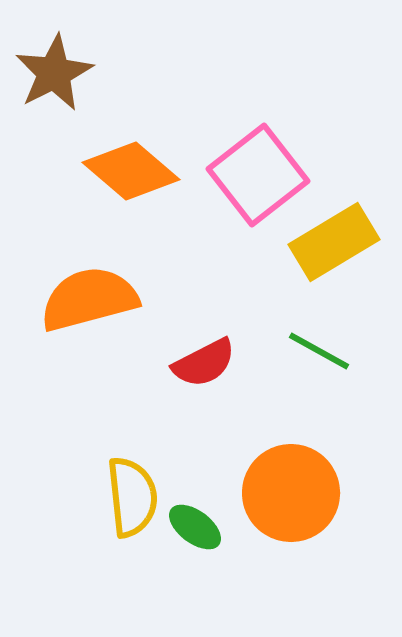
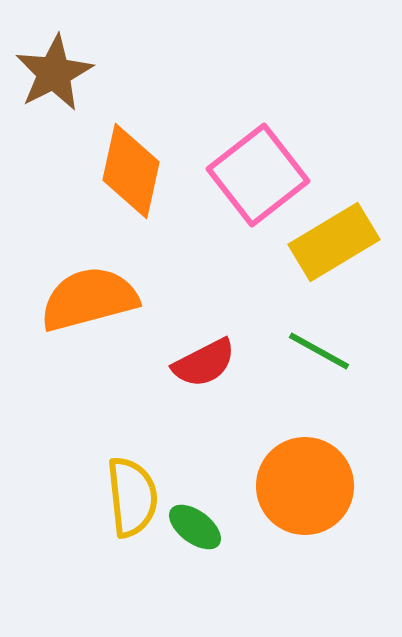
orange diamond: rotated 62 degrees clockwise
orange circle: moved 14 px right, 7 px up
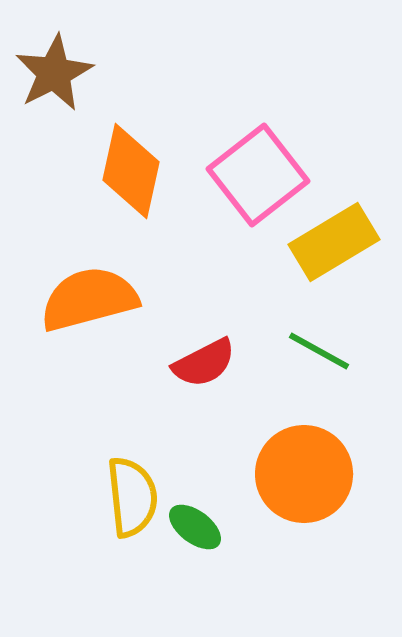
orange circle: moved 1 px left, 12 px up
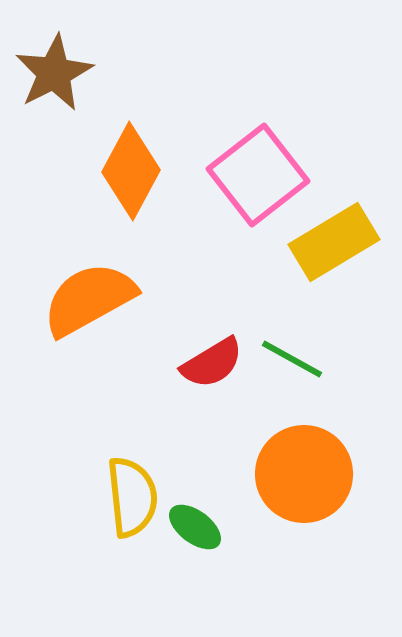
orange diamond: rotated 16 degrees clockwise
orange semicircle: rotated 14 degrees counterclockwise
green line: moved 27 px left, 8 px down
red semicircle: moved 8 px right; rotated 4 degrees counterclockwise
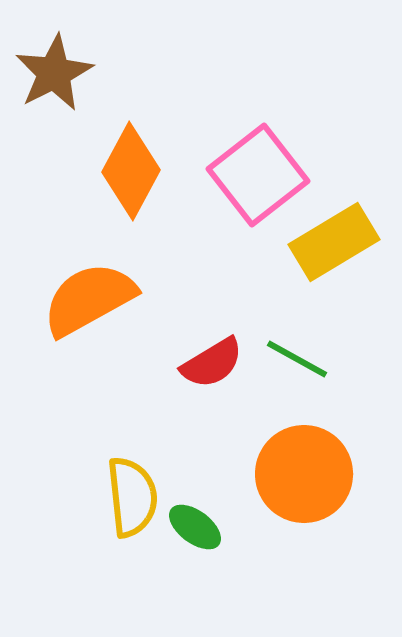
green line: moved 5 px right
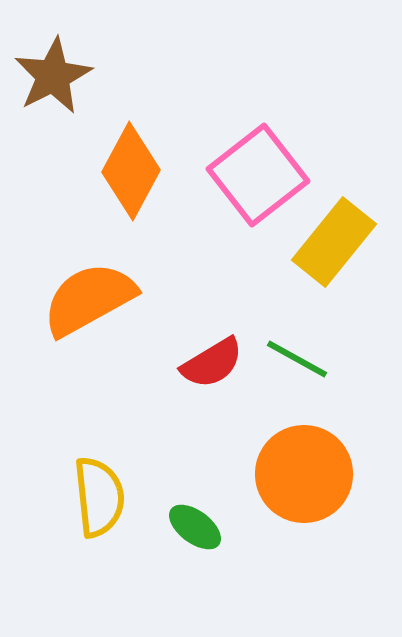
brown star: moved 1 px left, 3 px down
yellow rectangle: rotated 20 degrees counterclockwise
yellow semicircle: moved 33 px left
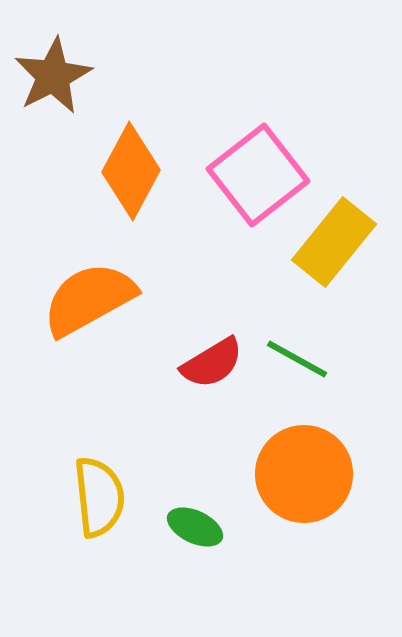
green ellipse: rotated 12 degrees counterclockwise
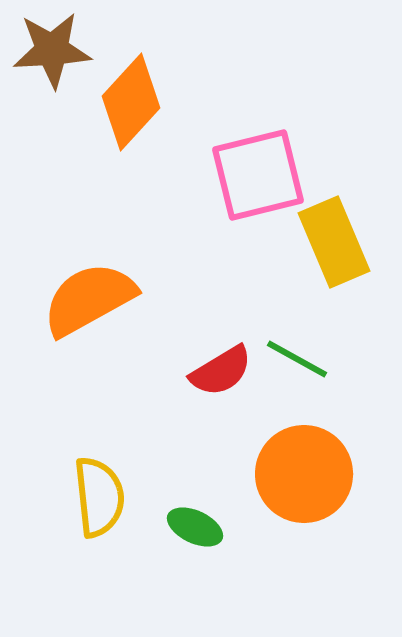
brown star: moved 1 px left, 26 px up; rotated 24 degrees clockwise
orange diamond: moved 69 px up; rotated 14 degrees clockwise
pink square: rotated 24 degrees clockwise
yellow rectangle: rotated 62 degrees counterclockwise
red semicircle: moved 9 px right, 8 px down
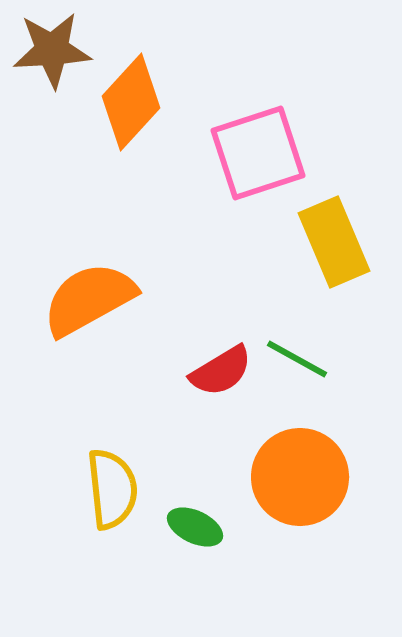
pink square: moved 22 px up; rotated 4 degrees counterclockwise
orange circle: moved 4 px left, 3 px down
yellow semicircle: moved 13 px right, 8 px up
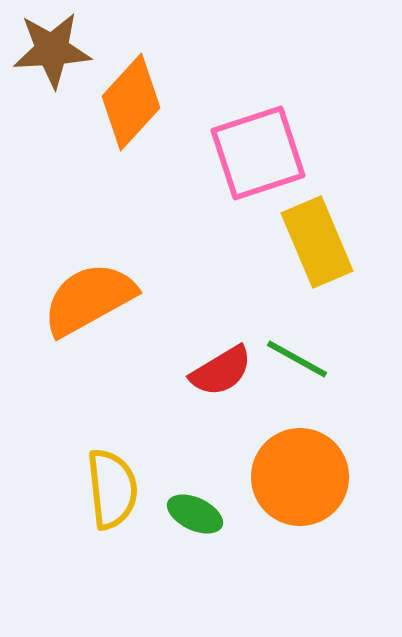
yellow rectangle: moved 17 px left
green ellipse: moved 13 px up
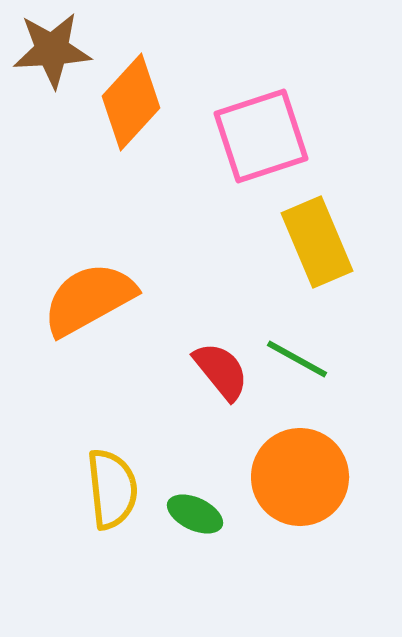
pink square: moved 3 px right, 17 px up
red semicircle: rotated 98 degrees counterclockwise
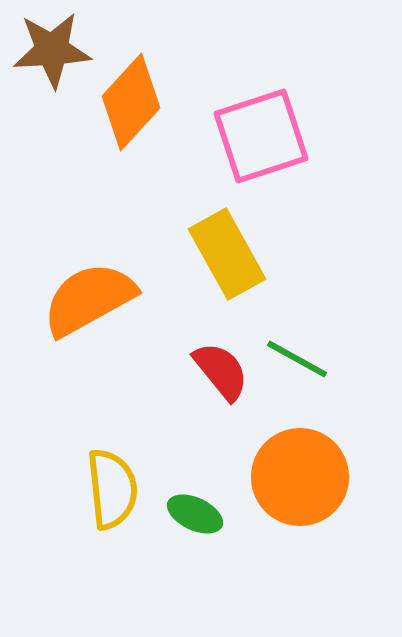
yellow rectangle: moved 90 px left, 12 px down; rotated 6 degrees counterclockwise
